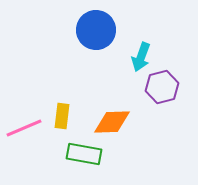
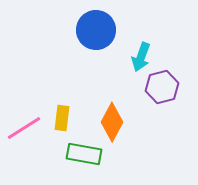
yellow rectangle: moved 2 px down
orange diamond: rotated 60 degrees counterclockwise
pink line: rotated 9 degrees counterclockwise
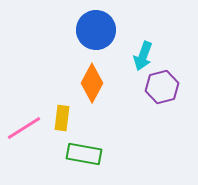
cyan arrow: moved 2 px right, 1 px up
orange diamond: moved 20 px left, 39 px up
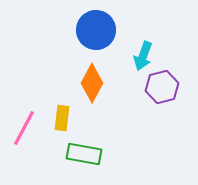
pink line: rotated 30 degrees counterclockwise
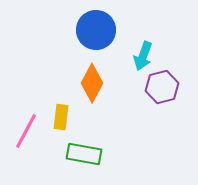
yellow rectangle: moved 1 px left, 1 px up
pink line: moved 2 px right, 3 px down
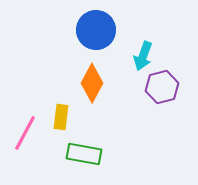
pink line: moved 1 px left, 2 px down
